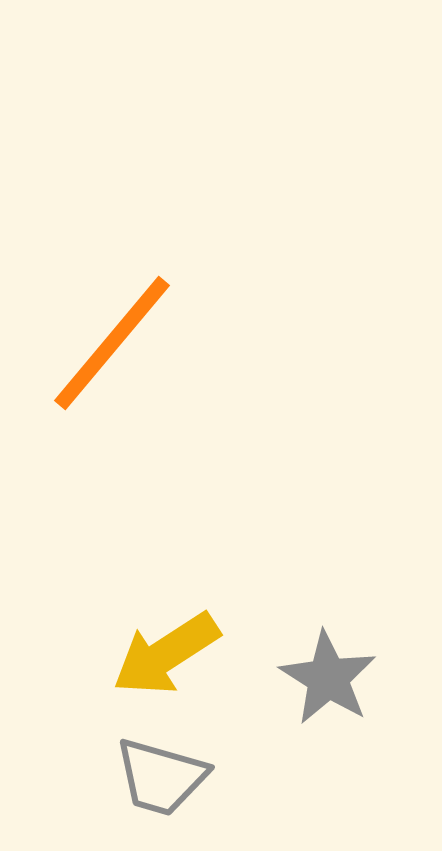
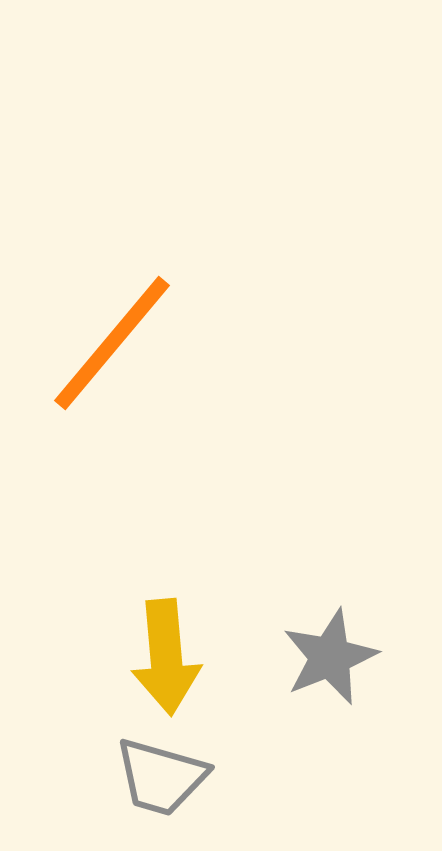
yellow arrow: moved 3 px down; rotated 62 degrees counterclockwise
gray star: moved 2 px right, 21 px up; rotated 18 degrees clockwise
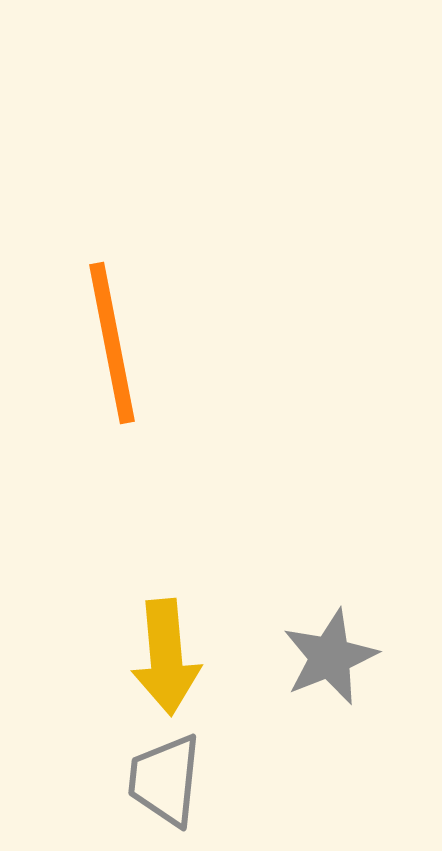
orange line: rotated 51 degrees counterclockwise
gray trapezoid: moved 4 px right, 3 px down; rotated 80 degrees clockwise
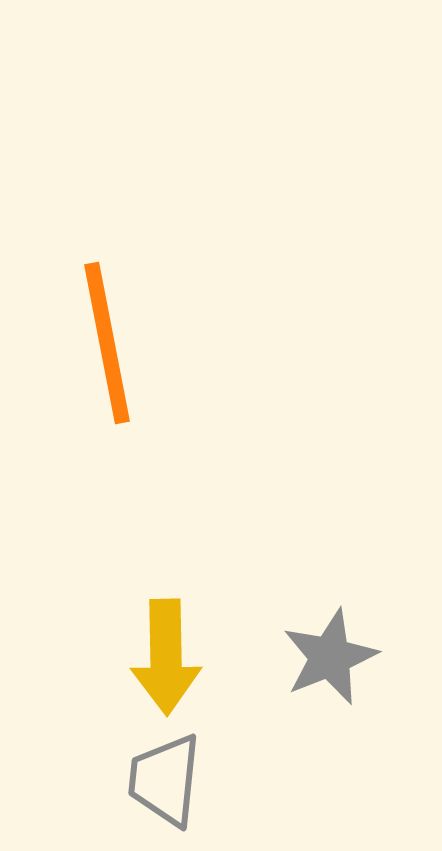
orange line: moved 5 px left
yellow arrow: rotated 4 degrees clockwise
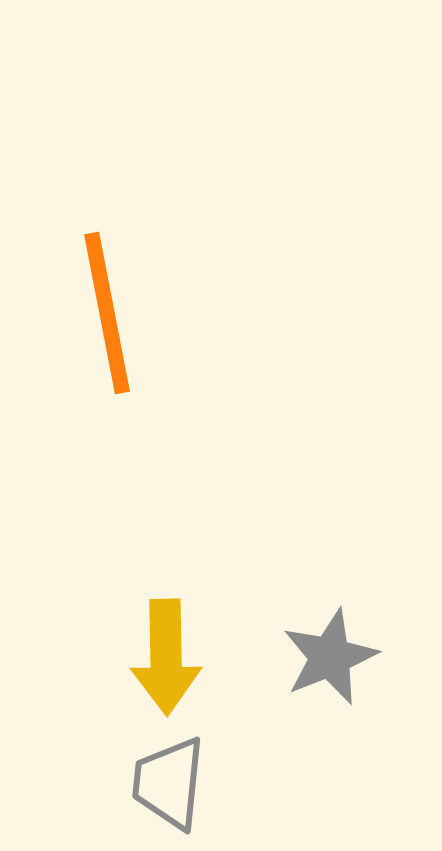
orange line: moved 30 px up
gray trapezoid: moved 4 px right, 3 px down
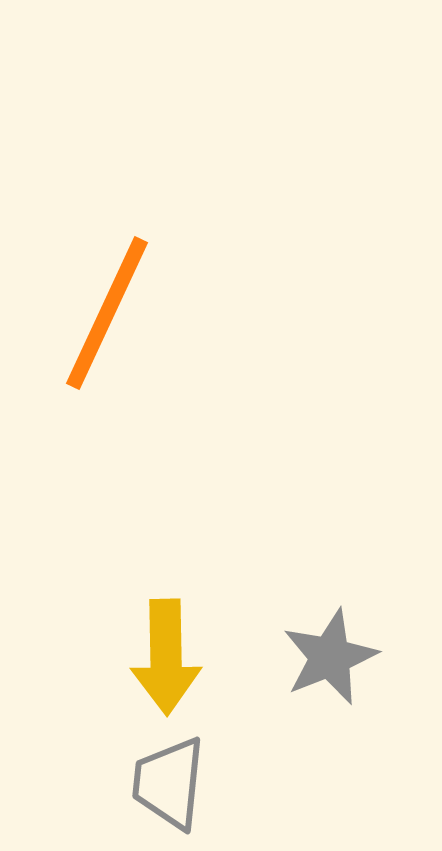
orange line: rotated 36 degrees clockwise
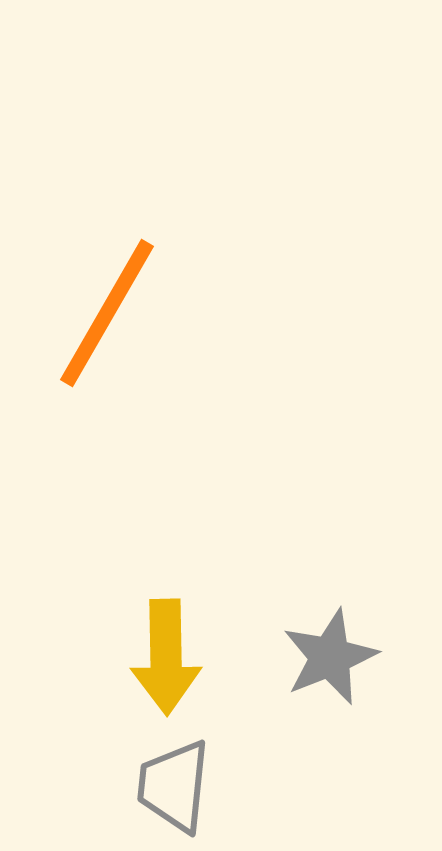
orange line: rotated 5 degrees clockwise
gray trapezoid: moved 5 px right, 3 px down
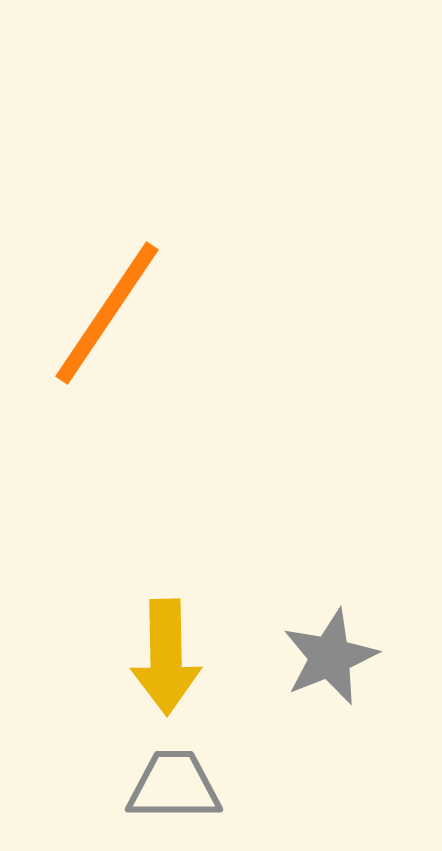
orange line: rotated 4 degrees clockwise
gray trapezoid: rotated 84 degrees clockwise
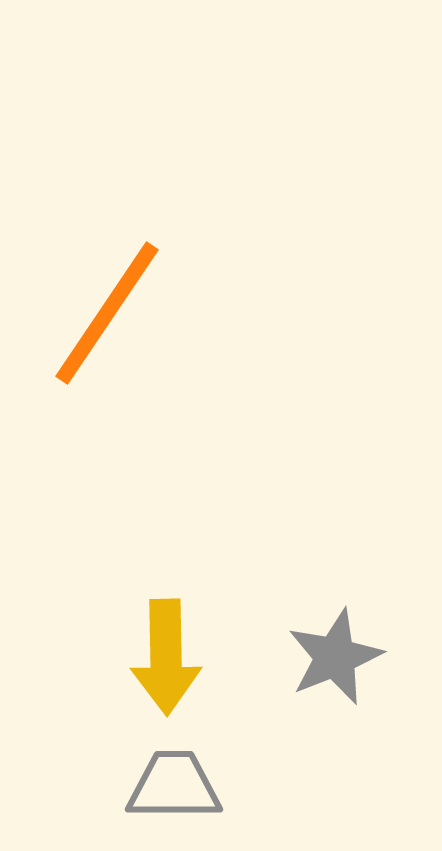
gray star: moved 5 px right
